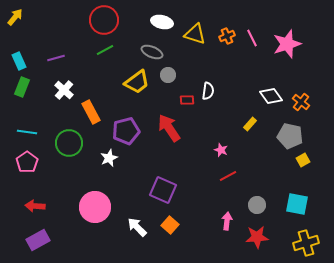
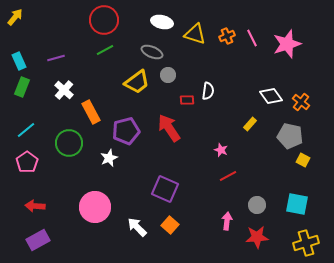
cyan line at (27, 132): moved 1 px left, 2 px up; rotated 48 degrees counterclockwise
yellow square at (303, 160): rotated 32 degrees counterclockwise
purple square at (163, 190): moved 2 px right, 1 px up
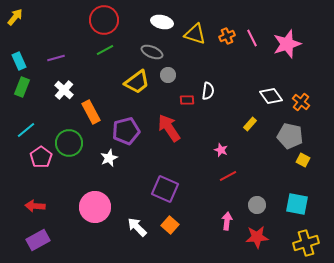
pink pentagon at (27, 162): moved 14 px right, 5 px up
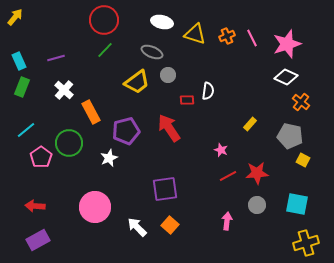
green line at (105, 50): rotated 18 degrees counterclockwise
white diamond at (271, 96): moved 15 px right, 19 px up; rotated 30 degrees counterclockwise
purple square at (165, 189): rotated 32 degrees counterclockwise
red star at (257, 237): moved 64 px up
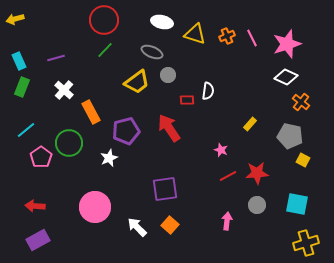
yellow arrow at (15, 17): moved 2 px down; rotated 144 degrees counterclockwise
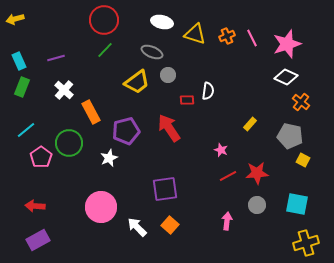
pink circle at (95, 207): moved 6 px right
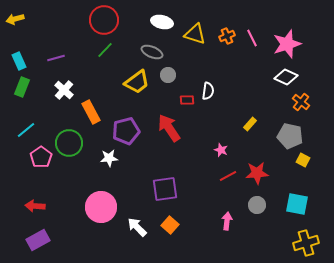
white star at (109, 158): rotated 18 degrees clockwise
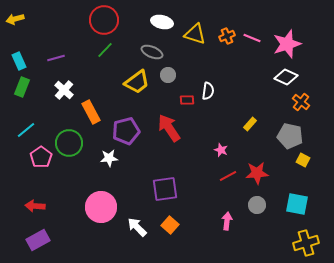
pink line at (252, 38): rotated 42 degrees counterclockwise
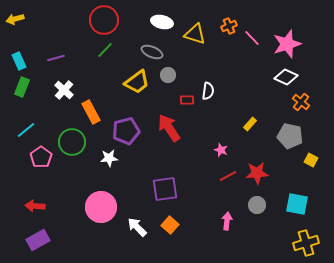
orange cross at (227, 36): moved 2 px right, 10 px up
pink line at (252, 38): rotated 24 degrees clockwise
green circle at (69, 143): moved 3 px right, 1 px up
yellow square at (303, 160): moved 8 px right
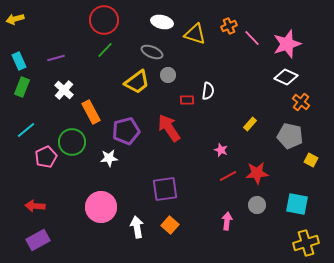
pink pentagon at (41, 157): moved 5 px right; rotated 10 degrees clockwise
white arrow at (137, 227): rotated 35 degrees clockwise
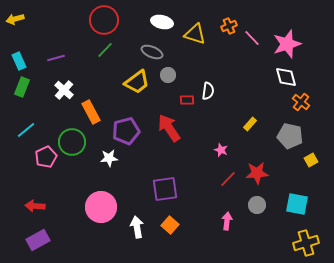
white diamond at (286, 77): rotated 50 degrees clockwise
yellow square at (311, 160): rotated 32 degrees clockwise
red line at (228, 176): moved 3 px down; rotated 18 degrees counterclockwise
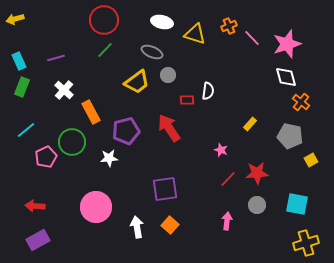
pink circle at (101, 207): moved 5 px left
